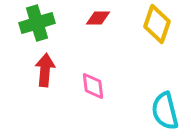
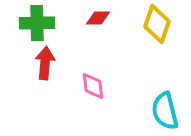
green cross: rotated 16 degrees clockwise
red arrow: moved 7 px up
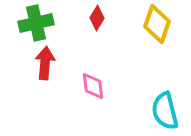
red diamond: moved 1 px left; rotated 60 degrees counterclockwise
green cross: moved 1 px left; rotated 12 degrees counterclockwise
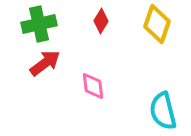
red diamond: moved 4 px right, 3 px down
green cross: moved 3 px right, 1 px down
red arrow: rotated 48 degrees clockwise
cyan semicircle: moved 2 px left
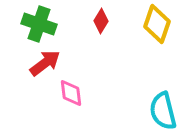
green cross: rotated 32 degrees clockwise
pink diamond: moved 22 px left, 7 px down
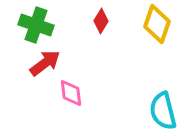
green cross: moved 3 px left, 1 px down
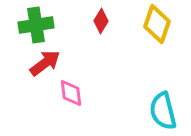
green cross: rotated 28 degrees counterclockwise
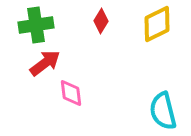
yellow diamond: rotated 45 degrees clockwise
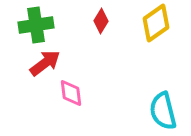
yellow diamond: moved 1 px left, 1 px up; rotated 9 degrees counterclockwise
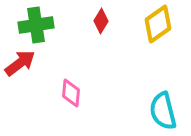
yellow diamond: moved 2 px right, 1 px down
red arrow: moved 25 px left
pink diamond: rotated 12 degrees clockwise
